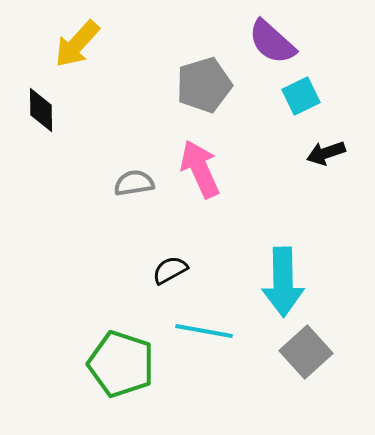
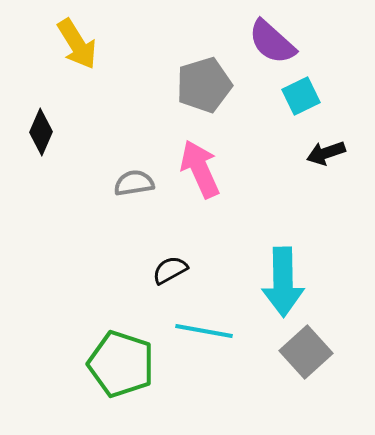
yellow arrow: rotated 74 degrees counterclockwise
black diamond: moved 22 px down; rotated 24 degrees clockwise
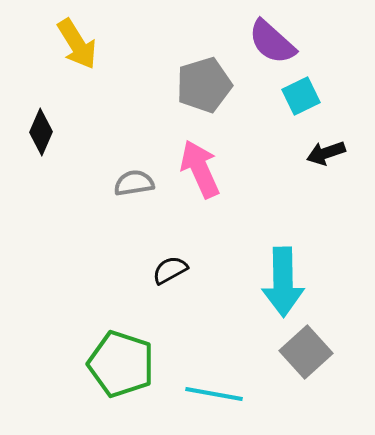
cyan line: moved 10 px right, 63 px down
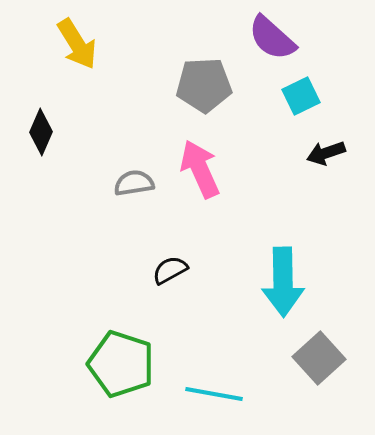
purple semicircle: moved 4 px up
gray pentagon: rotated 14 degrees clockwise
gray square: moved 13 px right, 6 px down
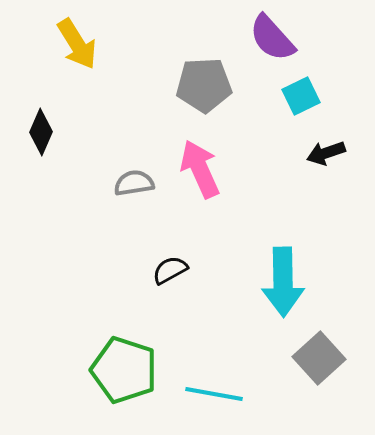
purple semicircle: rotated 6 degrees clockwise
green pentagon: moved 3 px right, 6 px down
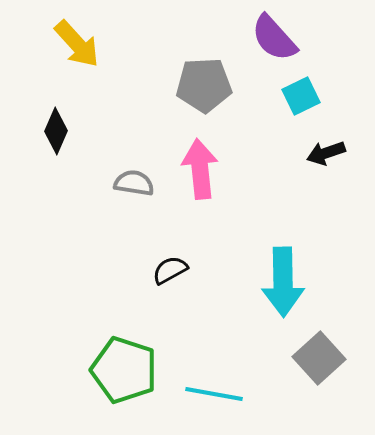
purple semicircle: moved 2 px right
yellow arrow: rotated 10 degrees counterclockwise
black diamond: moved 15 px right, 1 px up
pink arrow: rotated 18 degrees clockwise
gray semicircle: rotated 18 degrees clockwise
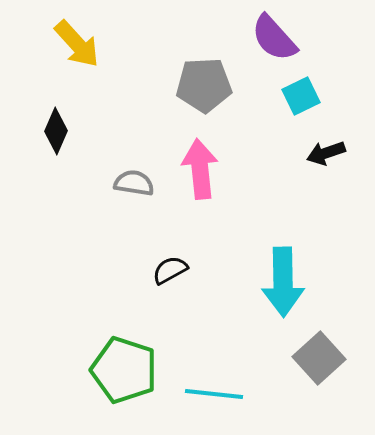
cyan line: rotated 4 degrees counterclockwise
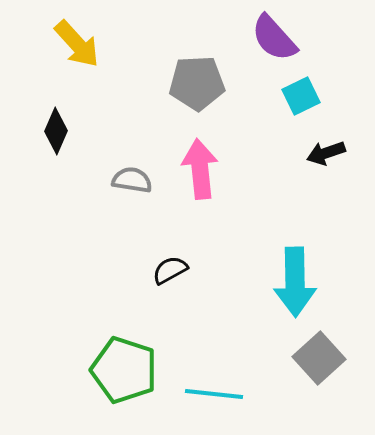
gray pentagon: moved 7 px left, 2 px up
gray semicircle: moved 2 px left, 3 px up
cyan arrow: moved 12 px right
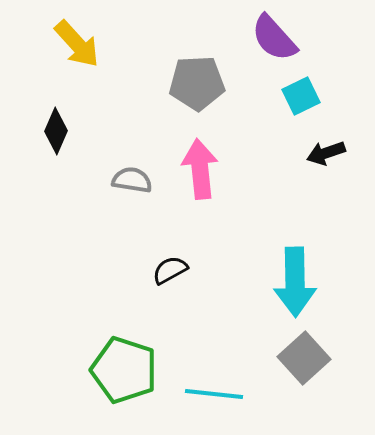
gray square: moved 15 px left
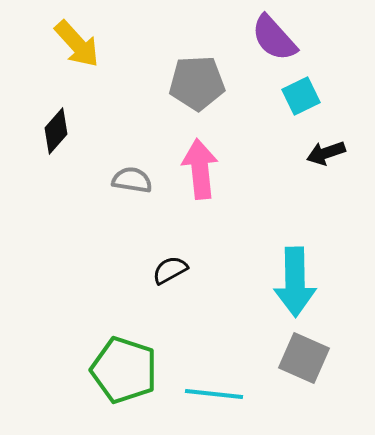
black diamond: rotated 18 degrees clockwise
gray square: rotated 24 degrees counterclockwise
